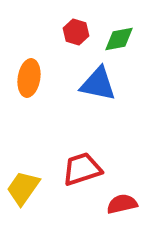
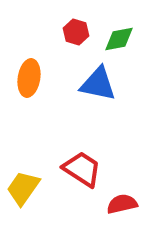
red trapezoid: rotated 51 degrees clockwise
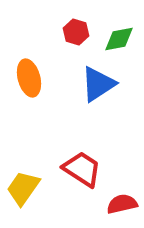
orange ellipse: rotated 24 degrees counterclockwise
blue triangle: rotated 45 degrees counterclockwise
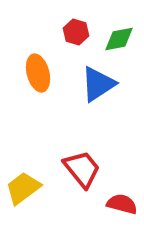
orange ellipse: moved 9 px right, 5 px up
red trapezoid: rotated 18 degrees clockwise
yellow trapezoid: rotated 18 degrees clockwise
red semicircle: rotated 28 degrees clockwise
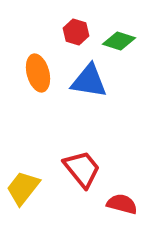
green diamond: moved 2 px down; rotated 28 degrees clockwise
blue triangle: moved 9 px left, 3 px up; rotated 42 degrees clockwise
yellow trapezoid: rotated 15 degrees counterclockwise
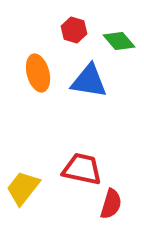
red hexagon: moved 2 px left, 2 px up
green diamond: rotated 32 degrees clockwise
red trapezoid: rotated 39 degrees counterclockwise
red semicircle: moved 11 px left; rotated 92 degrees clockwise
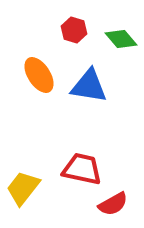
green diamond: moved 2 px right, 2 px up
orange ellipse: moved 1 px right, 2 px down; rotated 18 degrees counterclockwise
blue triangle: moved 5 px down
red semicircle: moved 2 px right; rotated 44 degrees clockwise
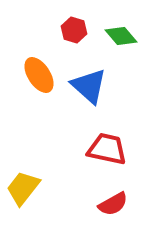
green diamond: moved 3 px up
blue triangle: rotated 33 degrees clockwise
red trapezoid: moved 25 px right, 20 px up
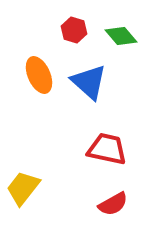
orange ellipse: rotated 9 degrees clockwise
blue triangle: moved 4 px up
